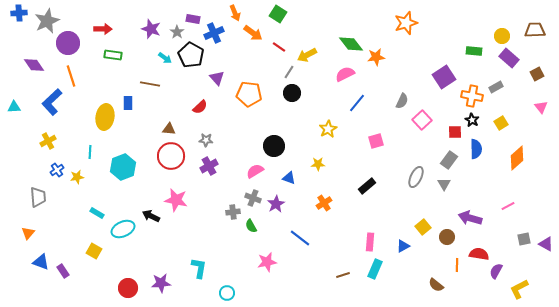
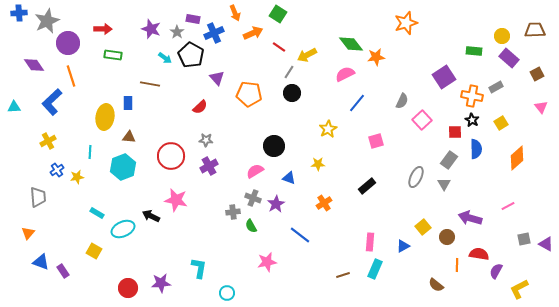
orange arrow at (253, 33): rotated 60 degrees counterclockwise
brown triangle at (169, 129): moved 40 px left, 8 px down
blue line at (300, 238): moved 3 px up
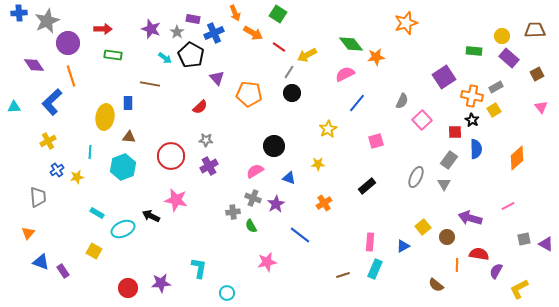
orange arrow at (253, 33): rotated 54 degrees clockwise
yellow square at (501, 123): moved 7 px left, 13 px up
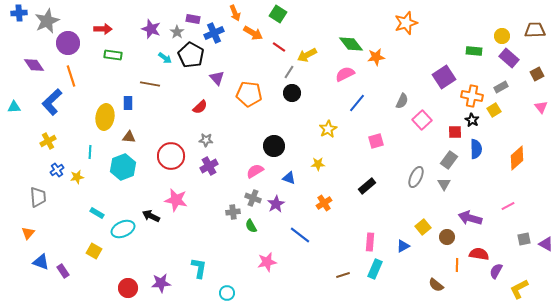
gray rectangle at (496, 87): moved 5 px right
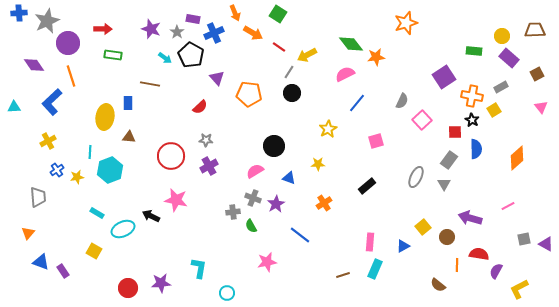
cyan hexagon at (123, 167): moved 13 px left, 3 px down
brown semicircle at (436, 285): moved 2 px right
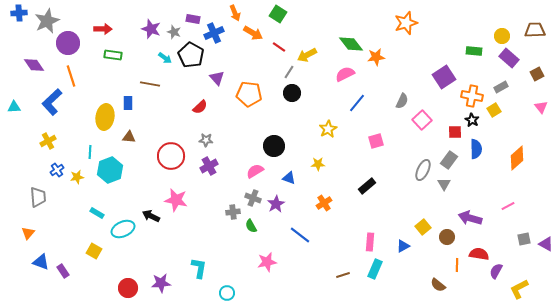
gray star at (177, 32): moved 3 px left; rotated 16 degrees counterclockwise
gray ellipse at (416, 177): moved 7 px right, 7 px up
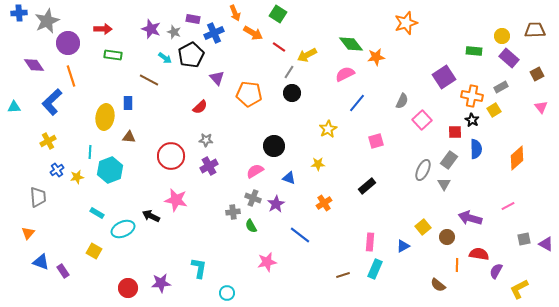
black pentagon at (191, 55): rotated 15 degrees clockwise
brown line at (150, 84): moved 1 px left, 4 px up; rotated 18 degrees clockwise
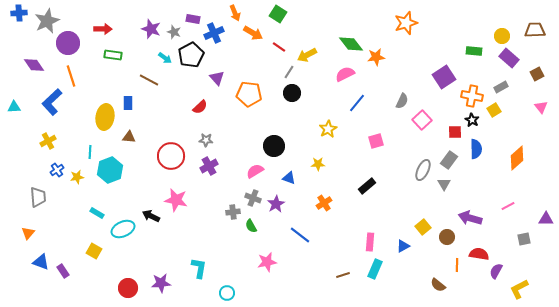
purple triangle at (546, 244): moved 25 px up; rotated 28 degrees counterclockwise
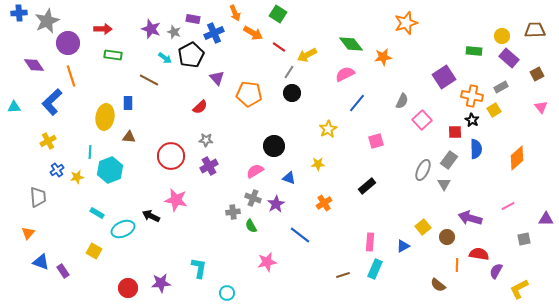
orange star at (376, 57): moved 7 px right
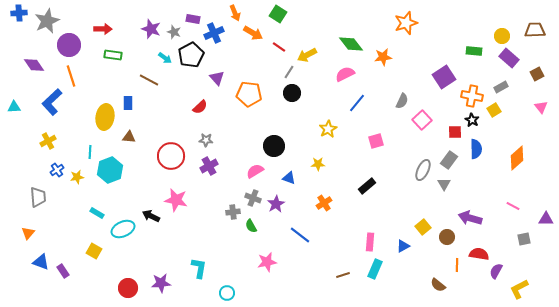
purple circle at (68, 43): moved 1 px right, 2 px down
pink line at (508, 206): moved 5 px right; rotated 56 degrees clockwise
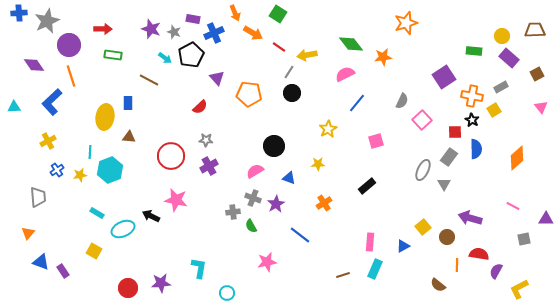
yellow arrow at (307, 55): rotated 18 degrees clockwise
gray rectangle at (449, 160): moved 3 px up
yellow star at (77, 177): moved 3 px right, 2 px up
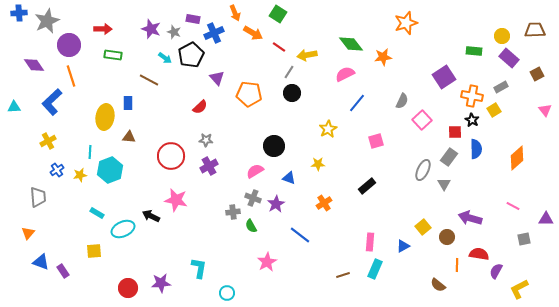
pink triangle at (541, 107): moved 4 px right, 3 px down
yellow square at (94, 251): rotated 35 degrees counterclockwise
pink star at (267, 262): rotated 18 degrees counterclockwise
